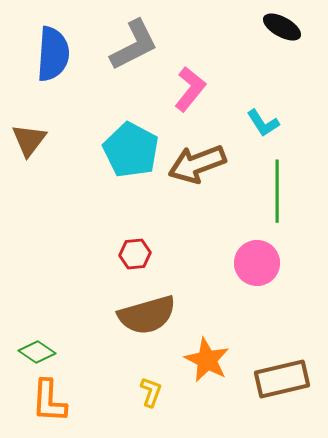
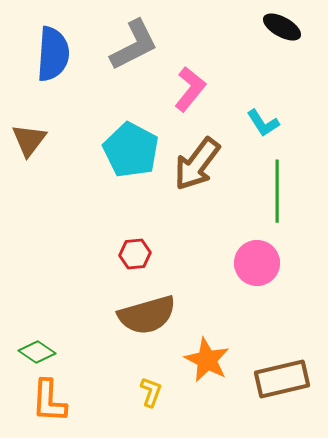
brown arrow: rotated 32 degrees counterclockwise
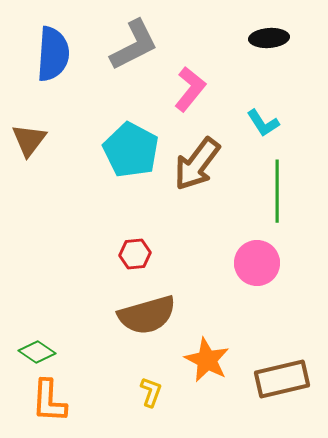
black ellipse: moved 13 px left, 11 px down; rotated 33 degrees counterclockwise
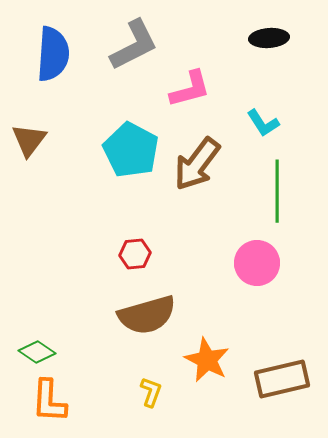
pink L-shape: rotated 36 degrees clockwise
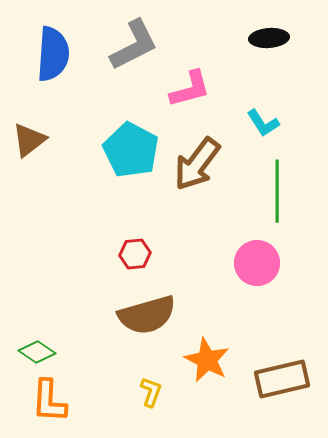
brown triangle: rotated 15 degrees clockwise
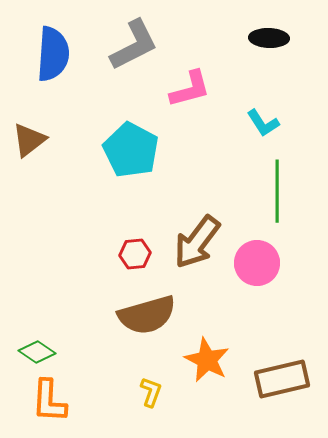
black ellipse: rotated 6 degrees clockwise
brown arrow: moved 78 px down
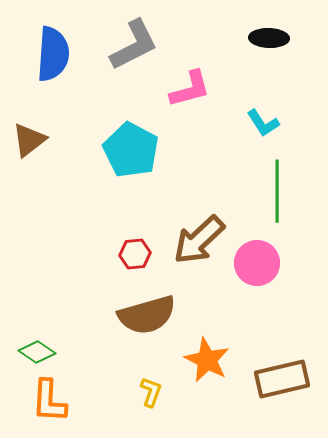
brown arrow: moved 2 px right, 2 px up; rotated 10 degrees clockwise
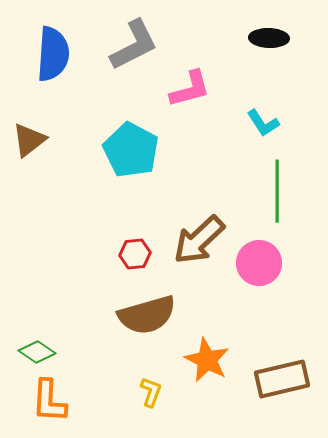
pink circle: moved 2 px right
